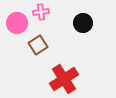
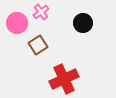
pink cross: rotated 28 degrees counterclockwise
red cross: rotated 8 degrees clockwise
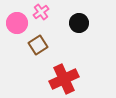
black circle: moved 4 px left
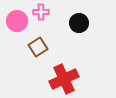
pink cross: rotated 35 degrees clockwise
pink circle: moved 2 px up
brown square: moved 2 px down
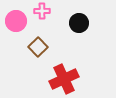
pink cross: moved 1 px right, 1 px up
pink circle: moved 1 px left
brown square: rotated 12 degrees counterclockwise
